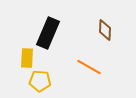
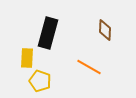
black rectangle: rotated 8 degrees counterclockwise
yellow pentagon: rotated 15 degrees clockwise
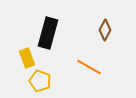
brown diamond: rotated 25 degrees clockwise
yellow rectangle: rotated 24 degrees counterclockwise
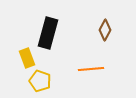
orange line: moved 2 px right, 2 px down; rotated 35 degrees counterclockwise
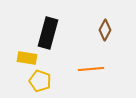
yellow rectangle: rotated 60 degrees counterclockwise
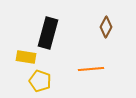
brown diamond: moved 1 px right, 3 px up
yellow rectangle: moved 1 px left, 1 px up
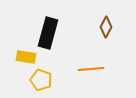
yellow pentagon: moved 1 px right, 1 px up
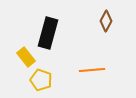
brown diamond: moved 6 px up
yellow rectangle: rotated 42 degrees clockwise
orange line: moved 1 px right, 1 px down
